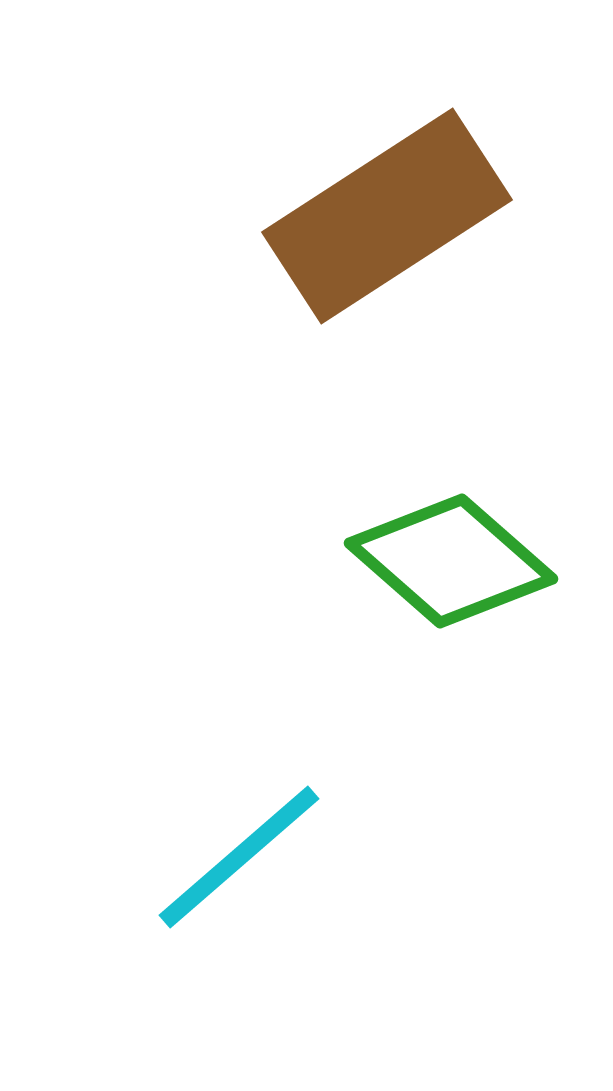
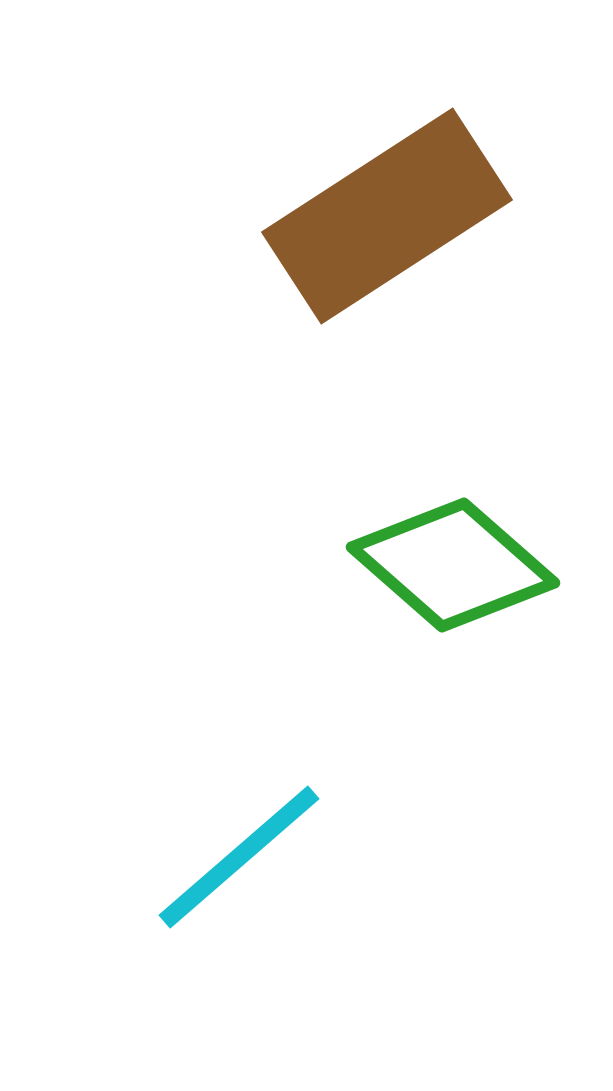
green diamond: moved 2 px right, 4 px down
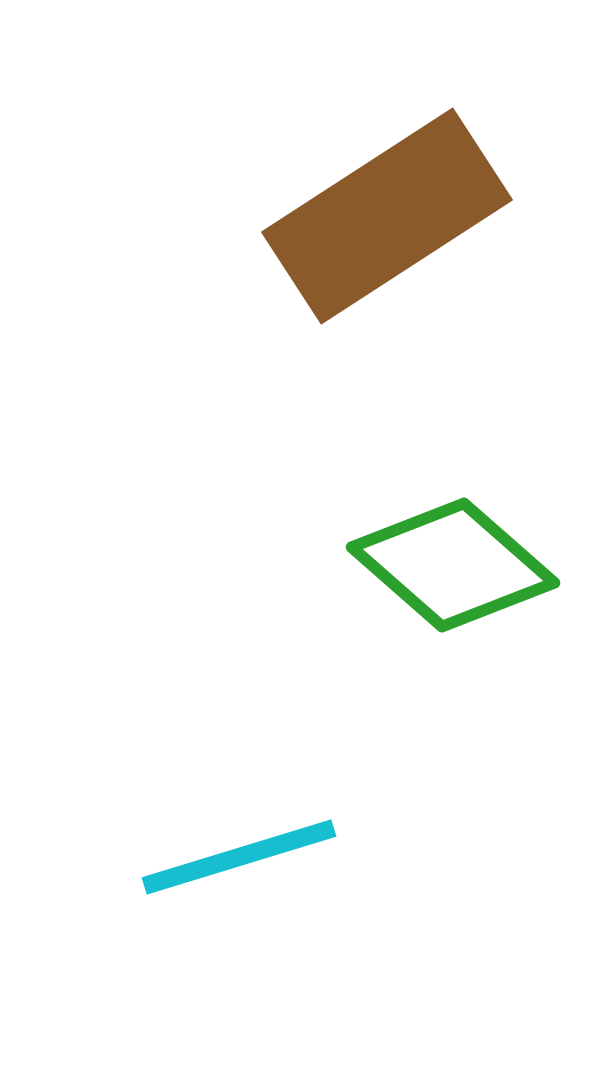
cyan line: rotated 24 degrees clockwise
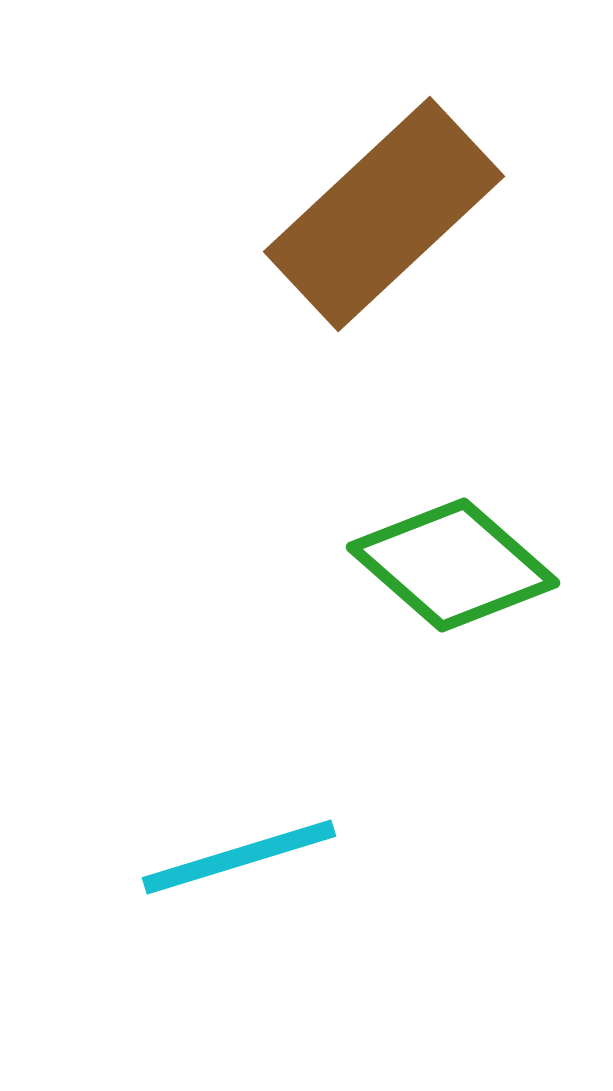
brown rectangle: moved 3 px left, 2 px up; rotated 10 degrees counterclockwise
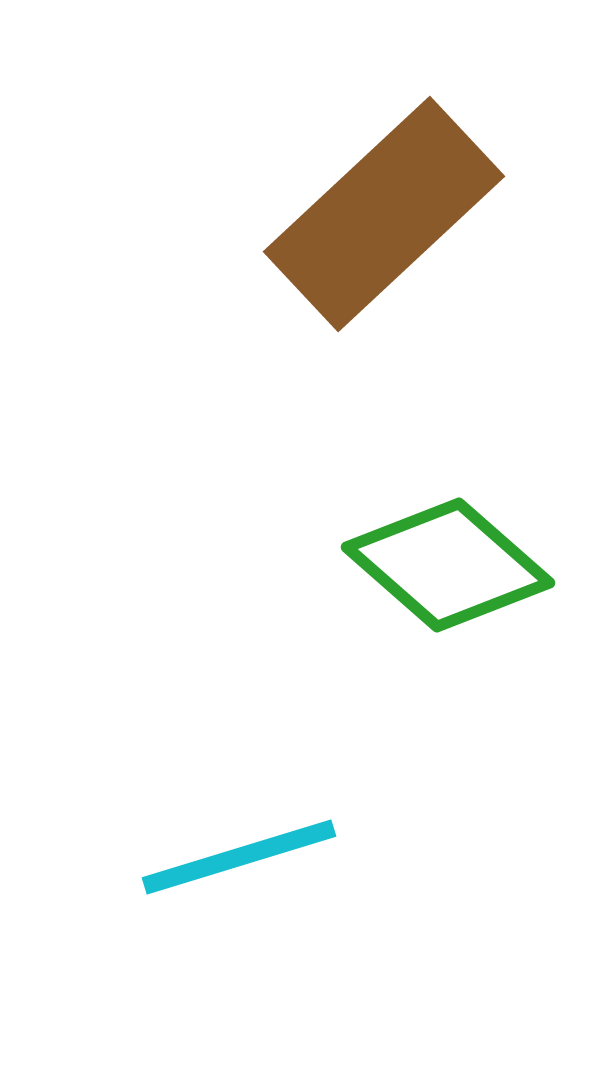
green diamond: moved 5 px left
